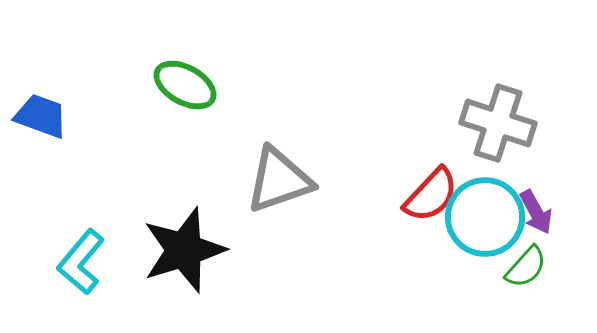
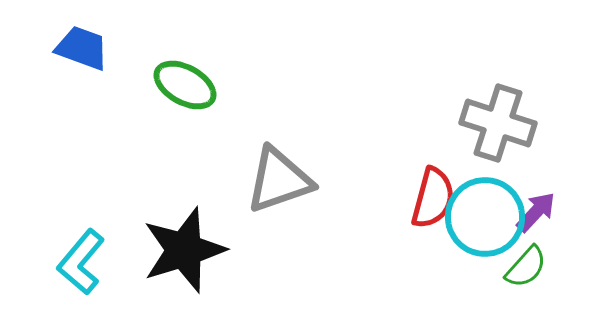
blue trapezoid: moved 41 px right, 68 px up
red semicircle: moved 2 px right, 3 px down; rotated 28 degrees counterclockwise
purple arrow: rotated 108 degrees counterclockwise
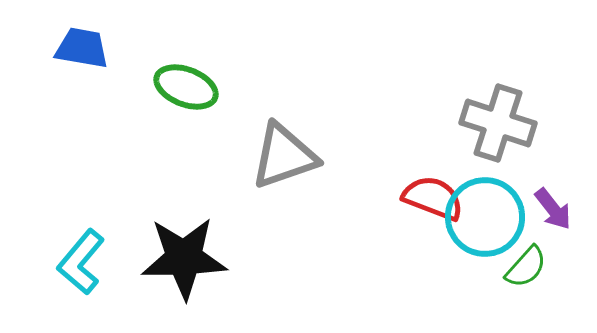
blue trapezoid: rotated 10 degrees counterclockwise
green ellipse: moved 1 px right, 2 px down; rotated 8 degrees counterclockwise
gray triangle: moved 5 px right, 24 px up
red semicircle: rotated 84 degrees counterclockwise
purple arrow: moved 17 px right, 3 px up; rotated 99 degrees clockwise
black star: moved 8 px down; rotated 16 degrees clockwise
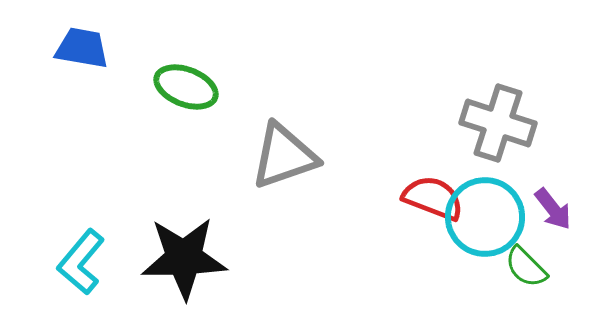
green semicircle: rotated 93 degrees clockwise
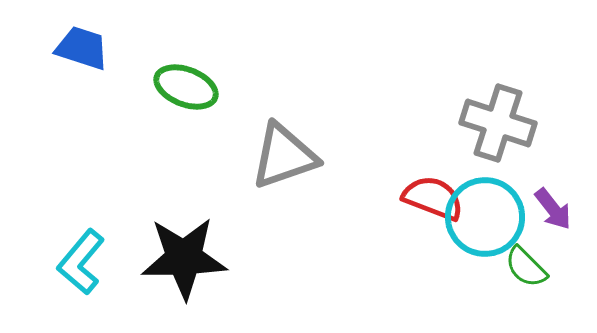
blue trapezoid: rotated 8 degrees clockwise
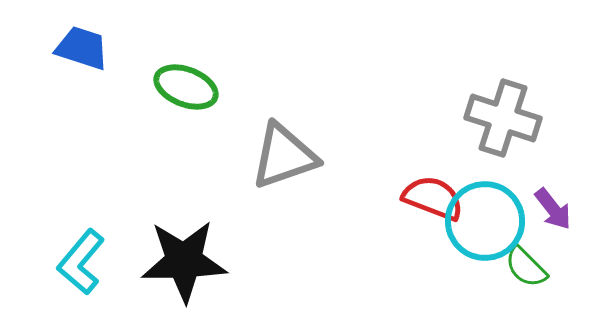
gray cross: moved 5 px right, 5 px up
cyan circle: moved 4 px down
black star: moved 3 px down
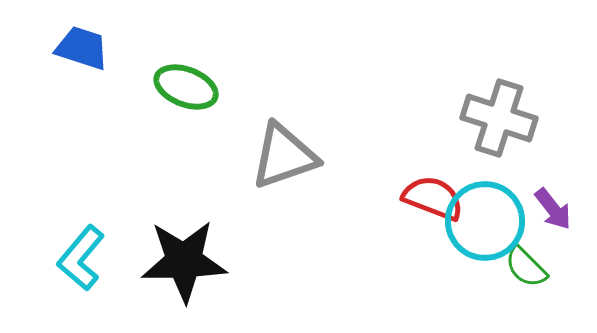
gray cross: moved 4 px left
cyan L-shape: moved 4 px up
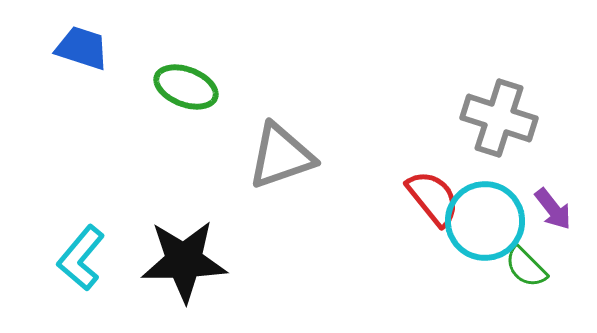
gray triangle: moved 3 px left
red semicircle: rotated 30 degrees clockwise
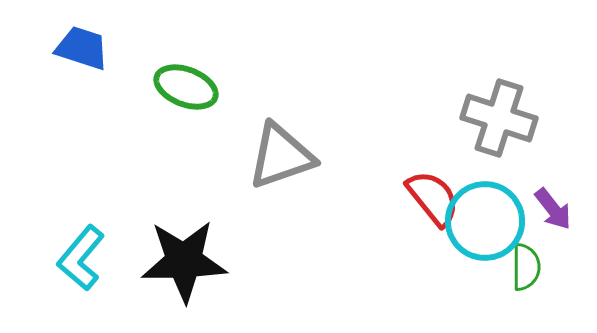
green semicircle: rotated 135 degrees counterclockwise
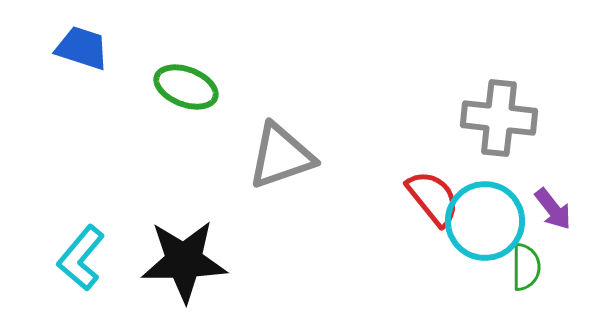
gray cross: rotated 12 degrees counterclockwise
